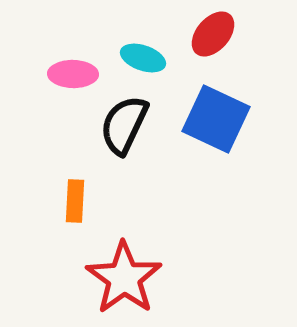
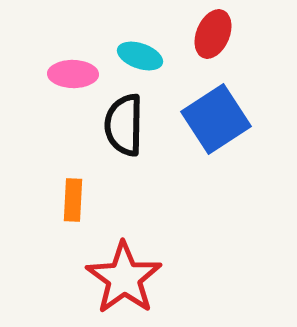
red ellipse: rotated 18 degrees counterclockwise
cyan ellipse: moved 3 px left, 2 px up
blue square: rotated 32 degrees clockwise
black semicircle: rotated 24 degrees counterclockwise
orange rectangle: moved 2 px left, 1 px up
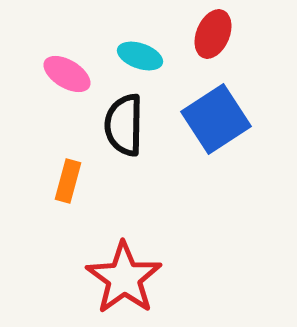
pink ellipse: moved 6 px left; rotated 30 degrees clockwise
orange rectangle: moved 5 px left, 19 px up; rotated 12 degrees clockwise
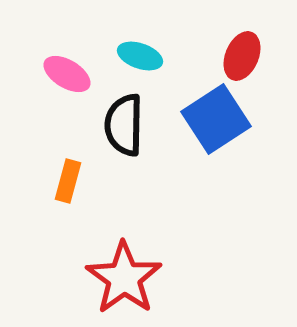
red ellipse: moved 29 px right, 22 px down
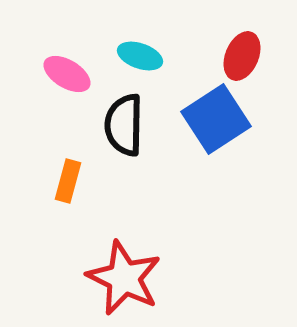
red star: rotated 10 degrees counterclockwise
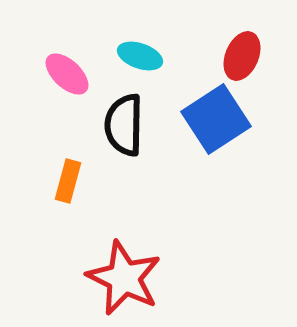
pink ellipse: rotated 12 degrees clockwise
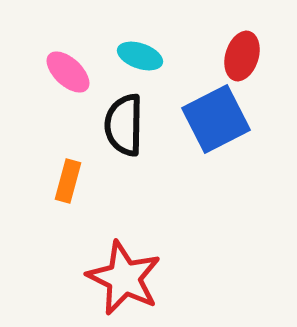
red ellipse: rotated 6 degrees counterclockwise
pink ellipse: moved 1 px right, 2 px up
blue square: rotated 6 degrees clockwise
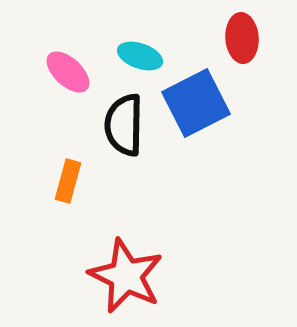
red ellipse: moved 18 px up; rotated 21 degrees counterclockwise
blue square: moved 20 px left, 16 px up
red star: moved 2 px right, 2 px up
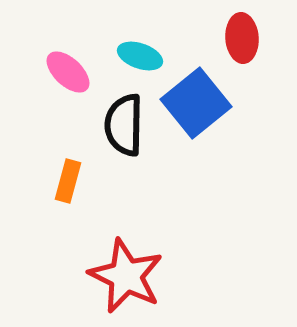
blue square: rotated 12 degrees counterclockwise
